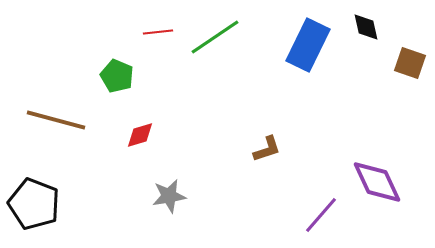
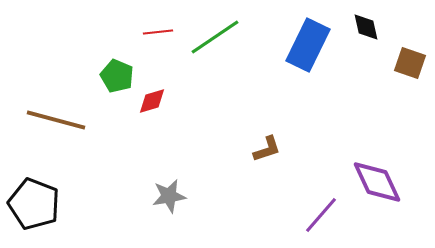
red diamond: moved 12 px right, 34 px up
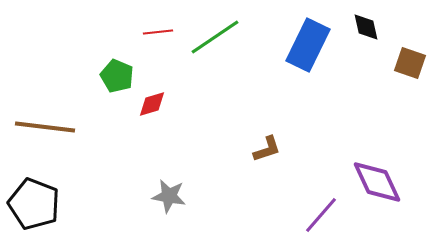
red diamond: moved 3 px down
brown line: moved 11 px left, 7 px down; rotated 8 degrees counterclockwise
gray star: rotated 20 degrees clockwise
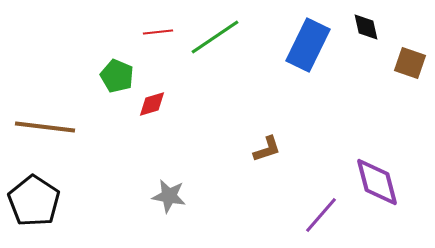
purple diamond: rotated 10 degrees clockwise
black pentagon: moved 3 px up; rotated 12 degrees clockwise
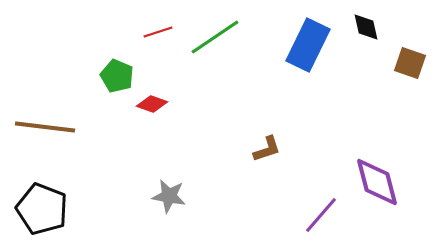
red line: rotated 12 degrees counterclockwise
red diamond: rotated 36 degrees clockwise
black pentagon: moved 8 px right, 8 px down; rotated 12 degrees counterclockwise
